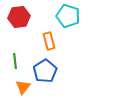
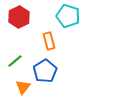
red hexagon: rotated 20 degrees counterclockwise
green line: rotated 56 degrees clockwise
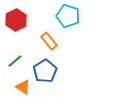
red hexagon: moved 3 px left, 3 px down
orange rectangle: rotated 24 degrees counterclockwise
orange triangle: rotated 35 degrees counterclockwise
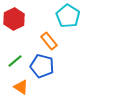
cyan pentagon: rotated 15 degrees clockwise
red hexagon: moved 2 px left, 1 px up
blue pentagon: moved 3 px left, 5 px up; rotated 25 degrees counterclockwise
orange triangle: moved 2 px left
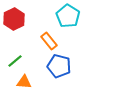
blue pentagon: moved 17 px right
orange triangle: moved 3 px right, 5 px up; rotated 28 degrees counterclockwise
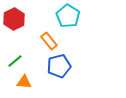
blue pentagon: rotated 30 degrees counterclockwise
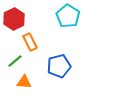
orange rectangle: moved 19 px left, 1 px down; rotated 12 degrees clockwise
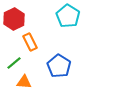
green line: moved 1 px left, 2 px down
blue pentagon: rotated 25 degrees counterclockwise
